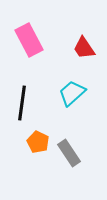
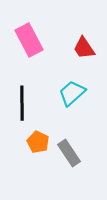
black line: rotated 8 degrees counterclockwise
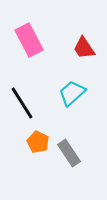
black line: rotated 32 degrees counterclockwise
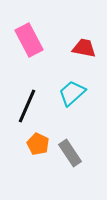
red trapezoid: rotated 135 degrees clockwise
black line: moved 5 px right, 3 px down; rotated 56 degrees clockwise
orange pentagon: moved 2 px down
gray rectangle: moved 1 px right
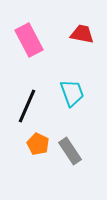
red trapezoid: moved 2 px left, 14 px up
cyan trapezoid: rotated 112 degrees clockwise
gray rectangle: moved 2 px up
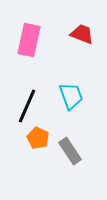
red trapezoid: rotated 10 degrees clockwise
pink rectangle: rotated 40 degrees clockwise
cyan trapezoid: moved 1 px left, 3 px down
orange pentagon: moved 6 px up
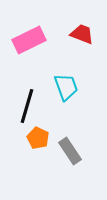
pink rectangle: rotated 52 degrees clockwise
cyan trapezoid: moved 5 px left, 9 px up
black line: rotated 8 degrees counterclockwise
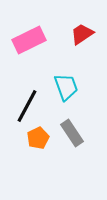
red trapezoid: rotated 55 degrees counterclockwise
black line: rotated 12 degrees clockwise
orange pentagon: rotated 20 degrees clockwise
gray rectangle: moved 2 px right, 18 px up
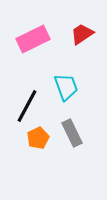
pink rectangle: moved 4 px right, 1 px up
gray rectangle: rotated 8 degrees clockwise
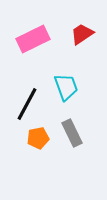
black line: moved 2 px up
orange pentagon: rotated 15 degrees clockwise
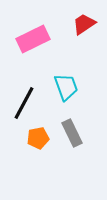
red trapezoid: moved 2 px right, 10 px up
black line: moved 3 px left, 1 px up
